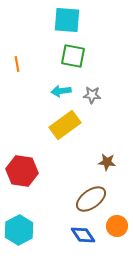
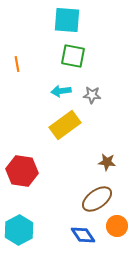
brown ellipse: moved 6 px right
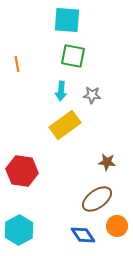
cyan arrow: rotated 78 degrees counterclockwise
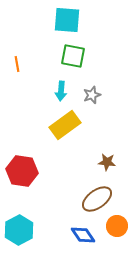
gray star: rotated 24 degrees counterclockwise
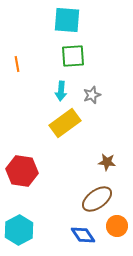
green square: rotated 15 degrees counterclockwise
yellow rectangle: moved 2 px up
